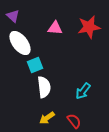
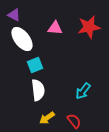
purple triangle: moved 1 px right, 1 px up; rotated 16 degrees counterclockwise
white ellipse: moved 2 px right, 4 px up
white semicircle: moved 6 px left, 3 px down
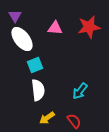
purple triangle: moved 1 px right, 1 px down; rotated 32 degrees clockwise
cyan arrow: moved 3 px left
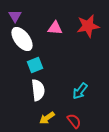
red star: moved 1 px left, 1 px up
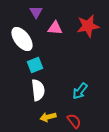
purple triangle: moved 21 px right, 4 px up
yellow arrow: moved 1 px right, 1 px up; rotated 21 degrees clockwise
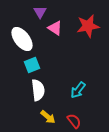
purple triangle: moved 4 px right
pink triangle: rotated 28 degrees clockwise
cyan square: moved 3 px left
cyan arrow: moved 2 px left, 1 px up
yellow arrow: rotated 126 degrees counterclockwise
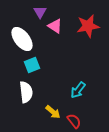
pink triangle: moved 2 px up
white semicircle: moved 12 px left, 2 px down
yellow arrow: moved 5 px right, 5 px up
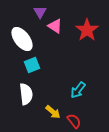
red star: moved 1 px left, 4 px down; rotated 25 degrees counterclockwise
white semicircle: moved 2 px down
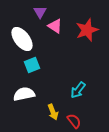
red star: rotated 15 degrees clockwise
white semicircle: moved 2 px left; rotated 95 degrees counterclockwise
yellow arrow: rotated 28 degrees clockwise
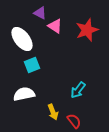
purple triangle: moved 1 px down; rotated 32 degrees counterclockwise
